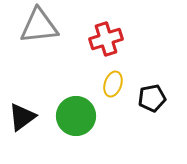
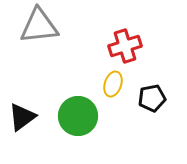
red cross: moved 19 px right, 7 px down
green circle: moved 2 px right
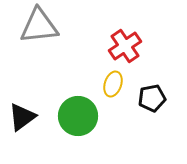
red cross: rotated 16 degrees counterclockwise
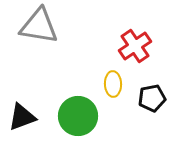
gray triangle: rotated 15 degrees clockwise
red cross: moved 10 px right
yellow ellipse: rotated 20 degrees counterclockwise
black triangle: rotated 16 degrees clockwise
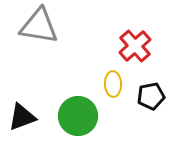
red cross: rotated 8 degrees counterclockwise
black pentagon: moved 1 px left, 2 px up
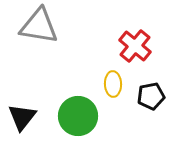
red cross: rotated 8 degrees counterclockwise
black triangle: rotated 32 degrees counterclockwise
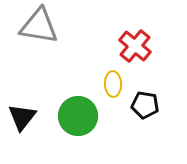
black pentagon: moved 6 px left, 9 px down; rotated 20 degrees clockwise
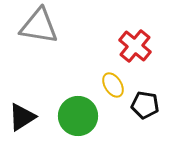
yellow ellipse: moved 1 px down; rotated 30 degrees counterclockwise
black triangle: rotated 20 degrees clockwise
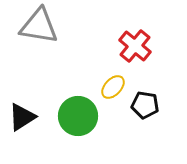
yellow ellipse: moved 2 px down; rotated 75 degrees clockwise
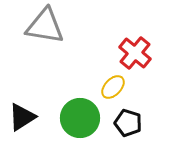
gray triangle: moved 6 px right
red cross: moved 7 px down
black pentagon: moved 17 px left, 18 px down; rotated 8 degrees clockwise
green circle: moved 2 px right, 2 px down
